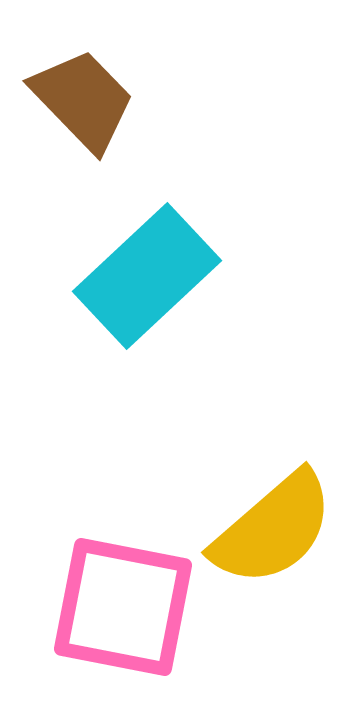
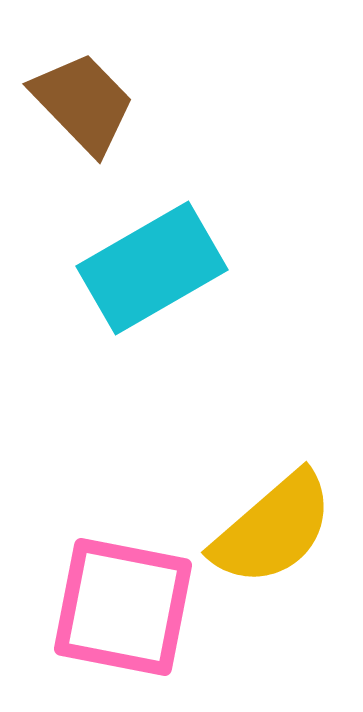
brown trapezoid: moved 3 px down
cyan rectangle: moved 5 px right, 8 px up; rotated 13 degrees clockwise
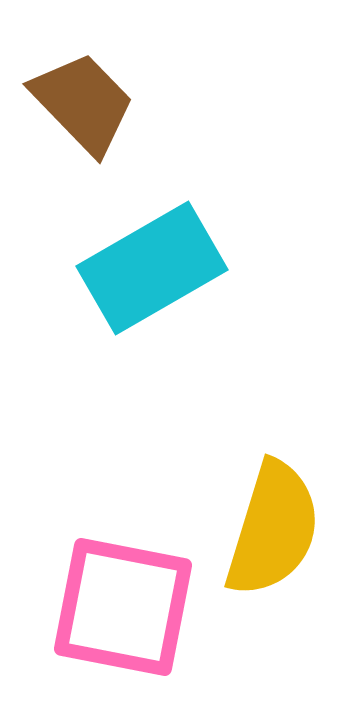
yellow semicircle: rotated 32 degrees counterclockwise
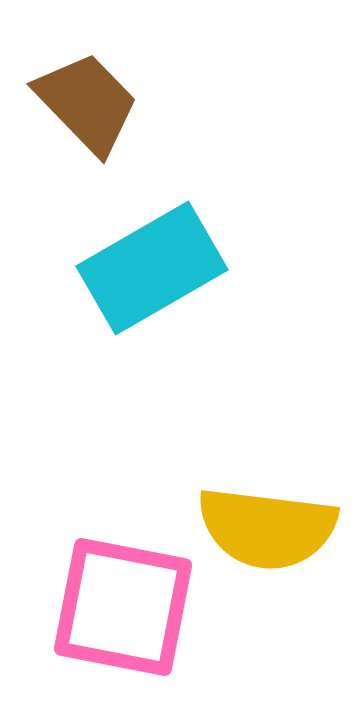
brown trapezoid: moved 4 px right
yellow semicircle: moved 6 px left, 1 px up; rotated 80 degrees clockwise
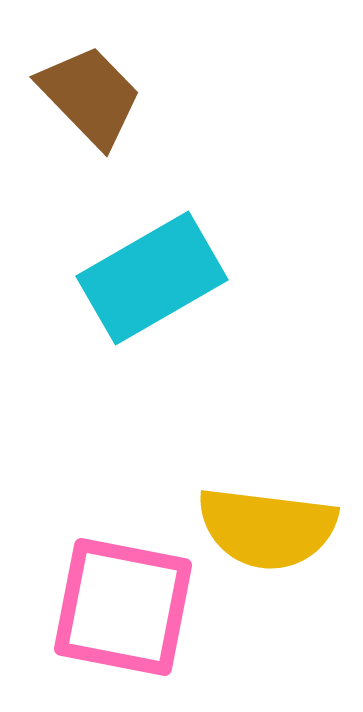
brown trapezoid: moved 3 px right, 7 px up
cyan rectangle: moved 10 px down
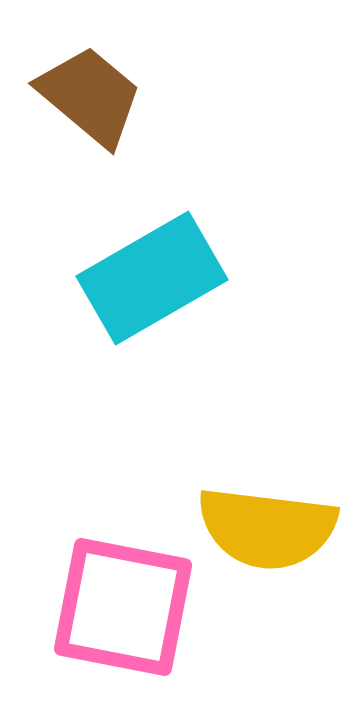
brown trapezoid: rotated 6 degrees counterclockwise
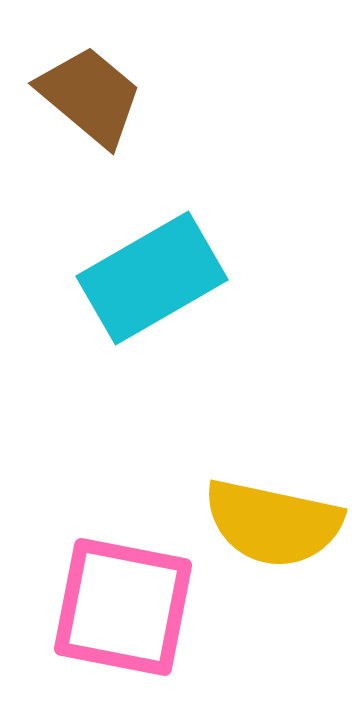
yellow semicircle: moved 6 px right, 5 px up; rotated 5 degrees clockwise
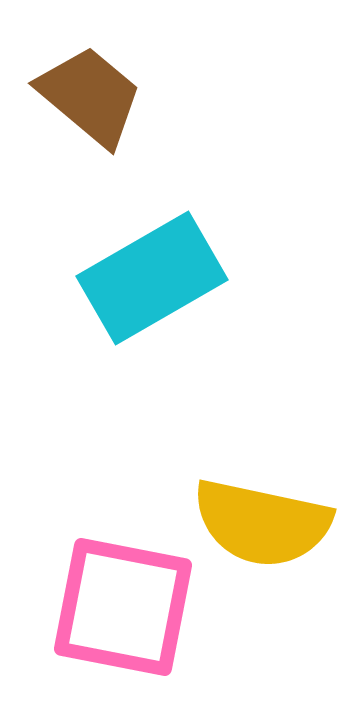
yellow semicircle: moved 11 px left
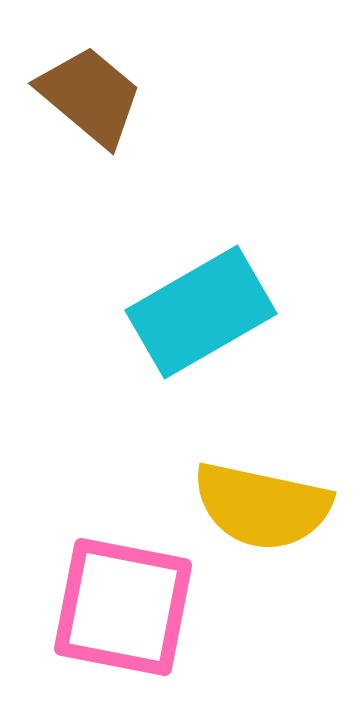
cyan rectangle: moved 49 px right, 34 px down
yellow semicircle: moved 17 px up
